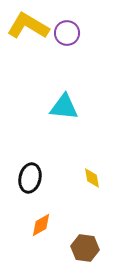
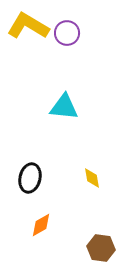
brown hexagon: moved 16 px right
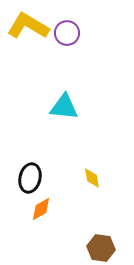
orange diamond: moved 16 px up
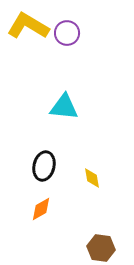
black ellipse: moved 14 px right, 12 px up
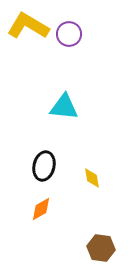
purple circle: moved 2 px right, 1 px down
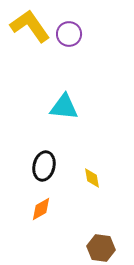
yellow L-shape: moved 2 px right; rotated 24 degrees clockwise
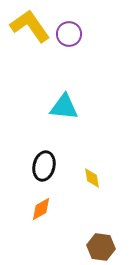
brown hexagon: moved 1 px up
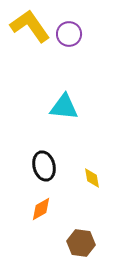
black ellipse: rotated 28 degrees counterclockwise
brown hexagon: moved 20 px left, 4 px up
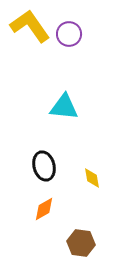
orange diamond: moved 3 px right
